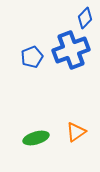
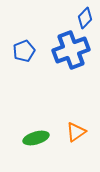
blue pentagon: moved 8 px left, 6 px up
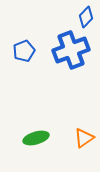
blue diamond: moved 1 px right, 1 px up
orange triangle: moved 8 px right, 6 px down
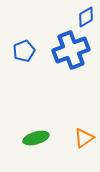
blue diamond: rotated 15 degrees clockwise
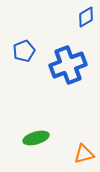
blue cross: moved 3 px left, 15 px down
orange triangle: moved 16 px down; rotated 20 degrees clockwise
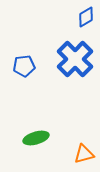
blue pentagon: moved 15 px down; rotated 15 degrees clockwise
blue cross: moved 7 px right, 6 px up; rotated 24 degrees counterclockwise
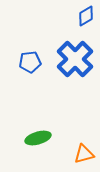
blue diamond: moved 1 px up
blue pentagon: moved 6 px right, 4 px up
green ellipse: moved 2 px right
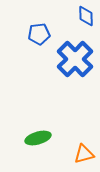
blue diamond: rotated 60 degrees counterclockwise
blue pentagon: moved 9 px right, 28 px up
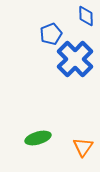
blue pentagon: moved 12 px right; rotated 15 degrees counterclockwise
orange triangle: moved 1 px left, 7 px up; rotated 40 degrees counterclockwise
